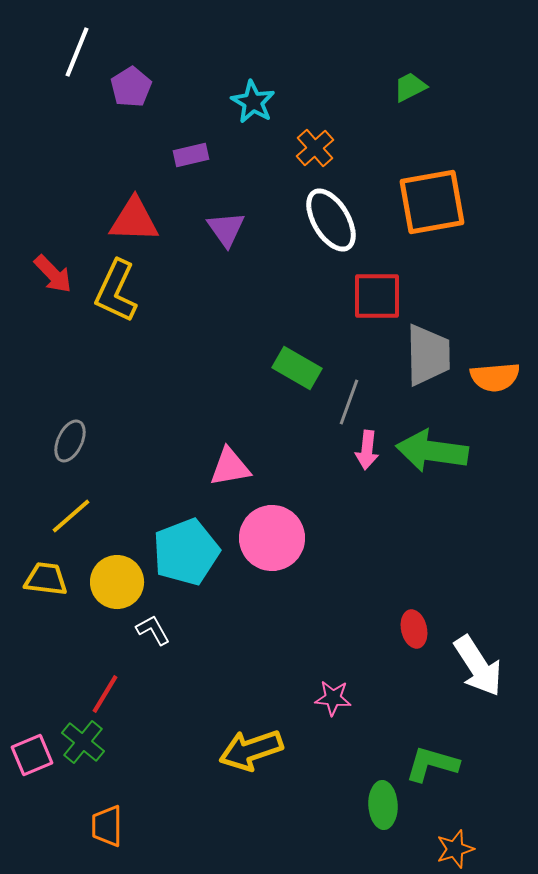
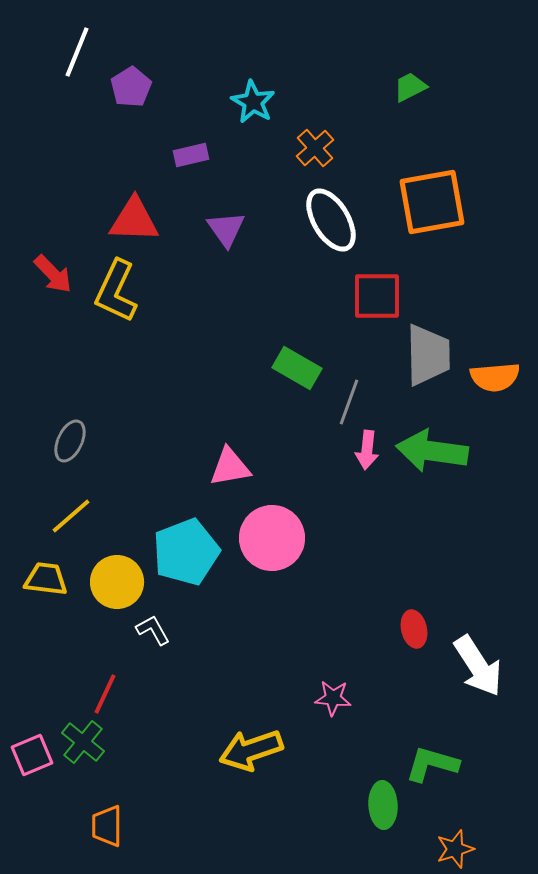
red line: rotated 6 degrees counterclockwise
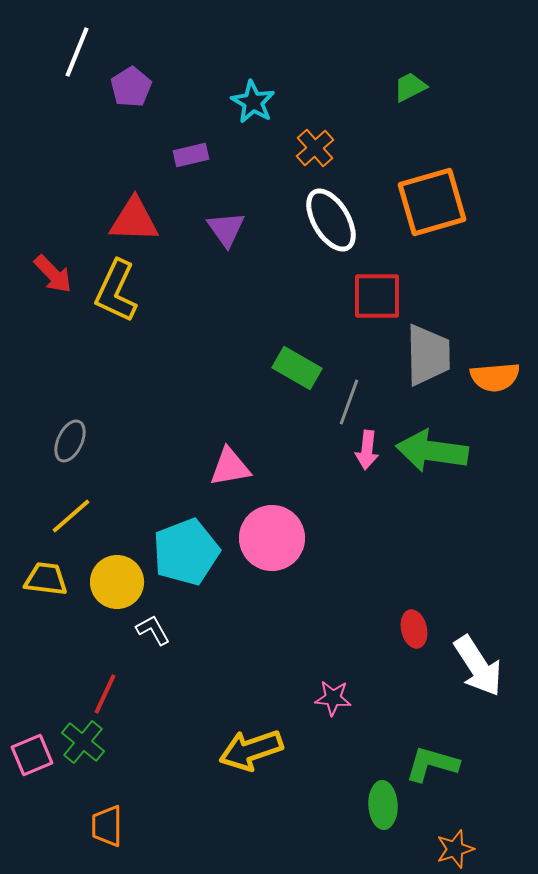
orange square: rotated 6 degrees counterclockwise
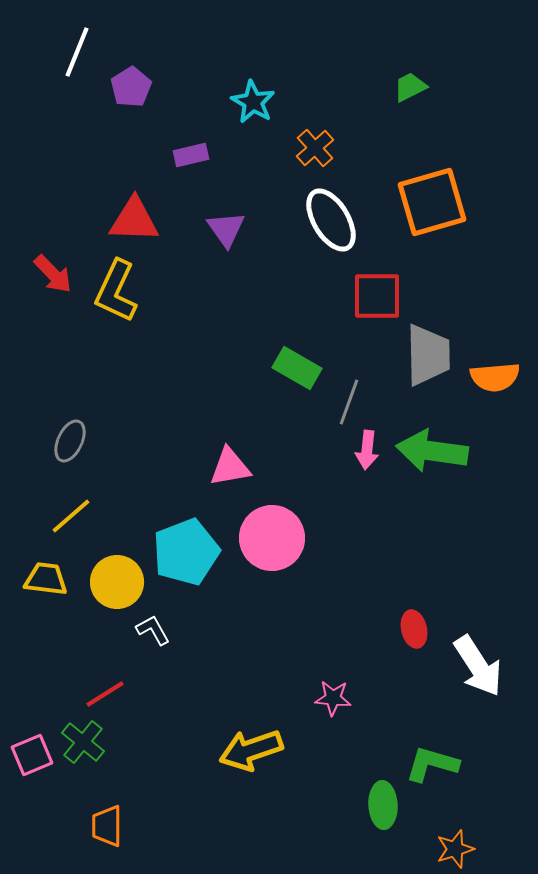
red line: rotated 33 degrees clockwise
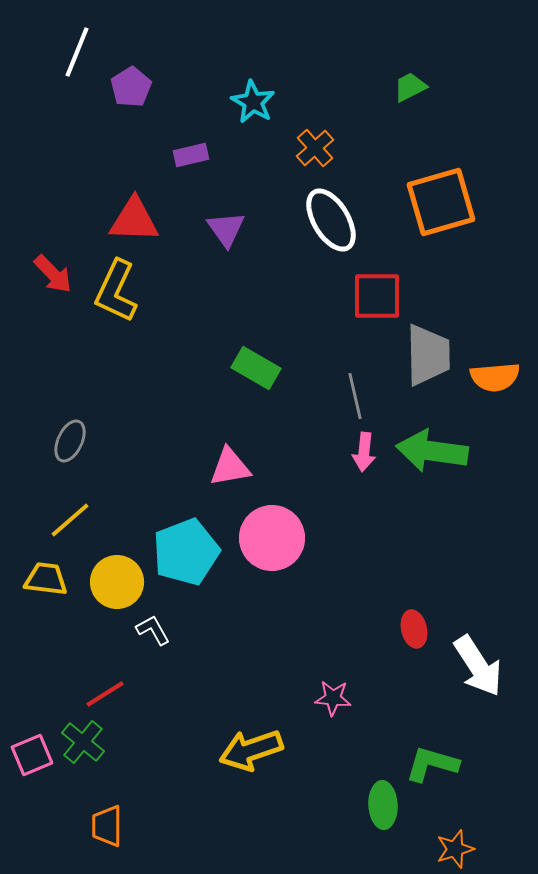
orange square: moved 9 px right
green rectangle: moved 41 px left
gray line: moved 6 px right, 6 px up; rotated 33 degrees counterclockwise
pink arrow: moved 3 px left, 2 px down
yellow line: moved 1 px left, 4 px down
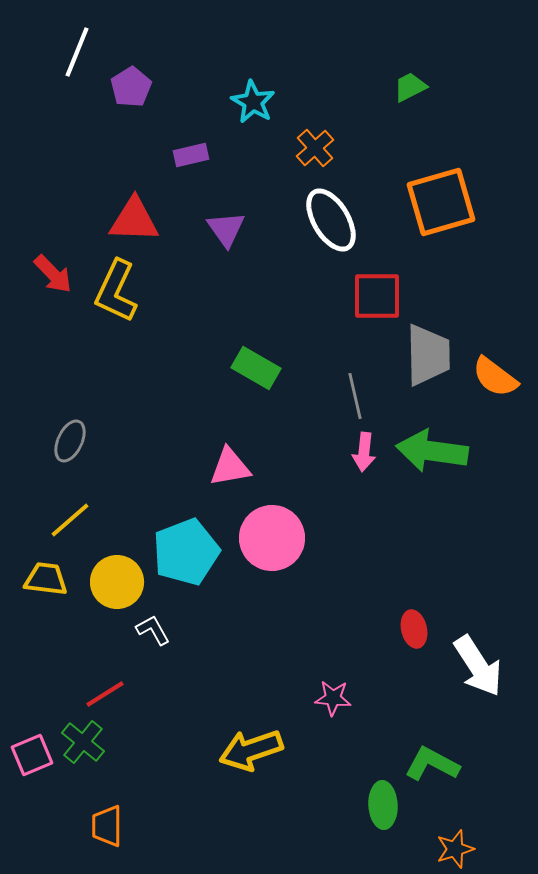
orange semicircle: rotated 42 degrees clockwise
green L-shape: rotated 12 degrees clockwise
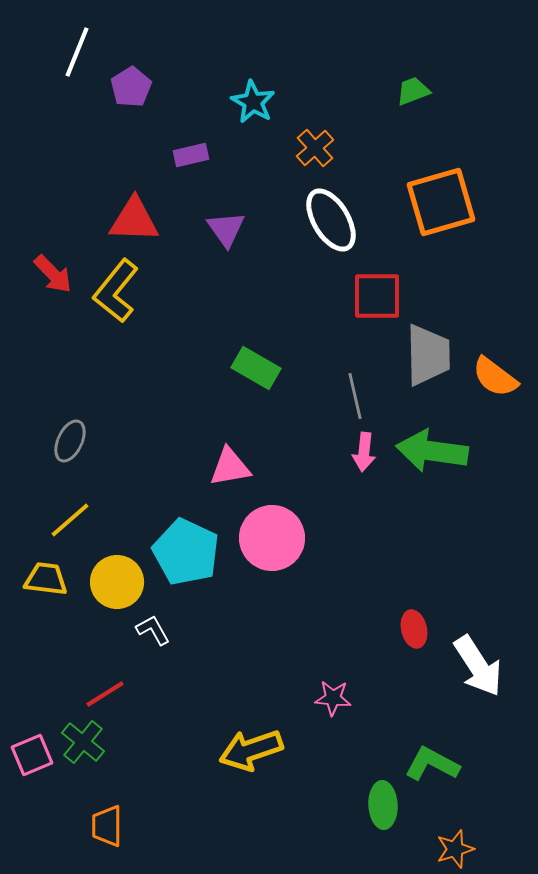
green trapezoid: moved 3 px right, 4 px down; rotated 6 degrees clockwise
yellow L-shape: rotated 14 degrees clockwise
cyan pentagon: rotated 26 degrees counterclockwise
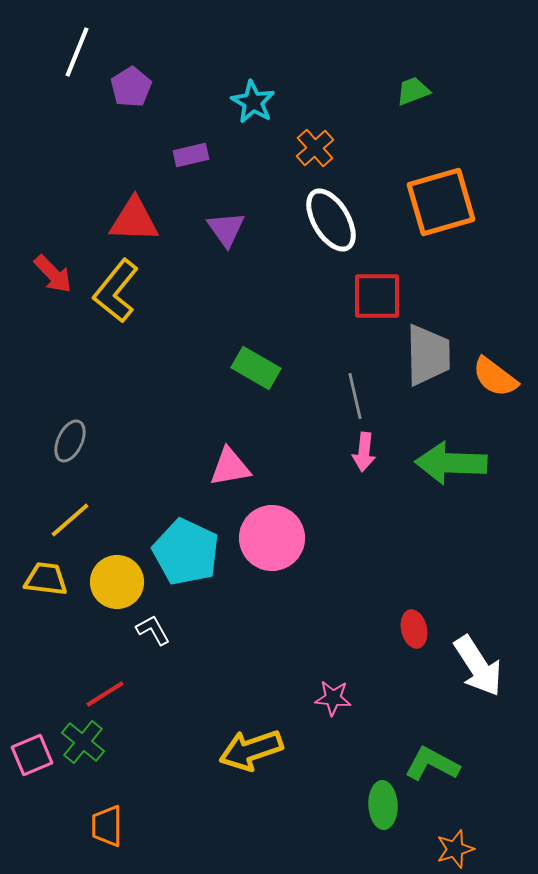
green arrow: moved 19 px right, 12 px down; rotated 6 degrees counterclockwise
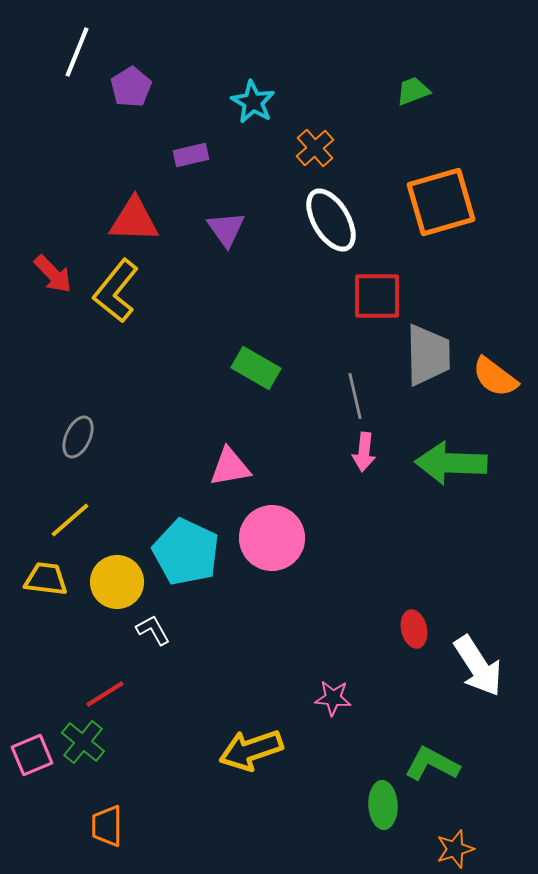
gray ellipse: moved 8 px right, 4 px up
